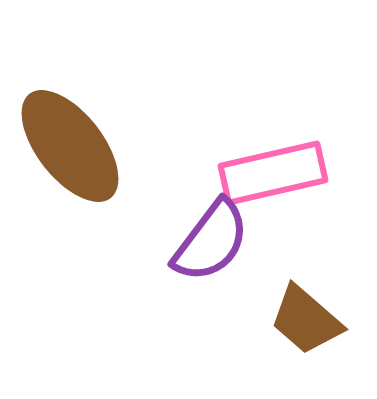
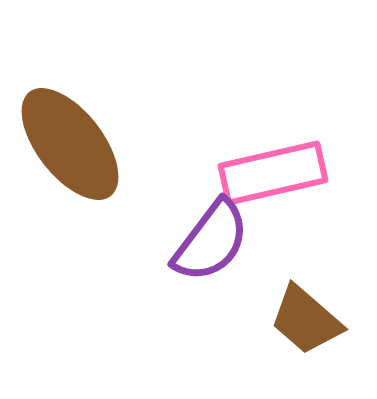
brown ellipse: moved 2 px up
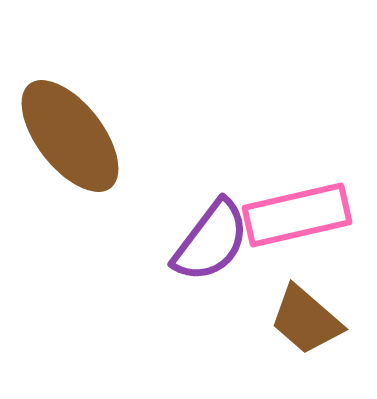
brown ellipse: moved 8 px up
pink rectangle: moved 24 px right, 42 px down
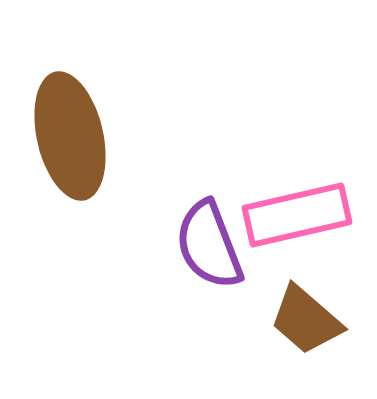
brown ellipse: rotated 25 degrees clockwise
purple semicircle: moved 2 px left, 4 px down; rotated 122 degrees clockwise
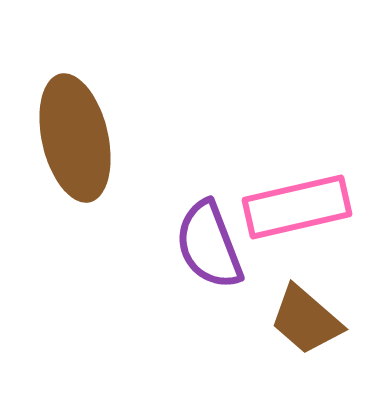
brown ellipse: moved 5 px right, 2 px down
pink rectangle: moved 8 px up
